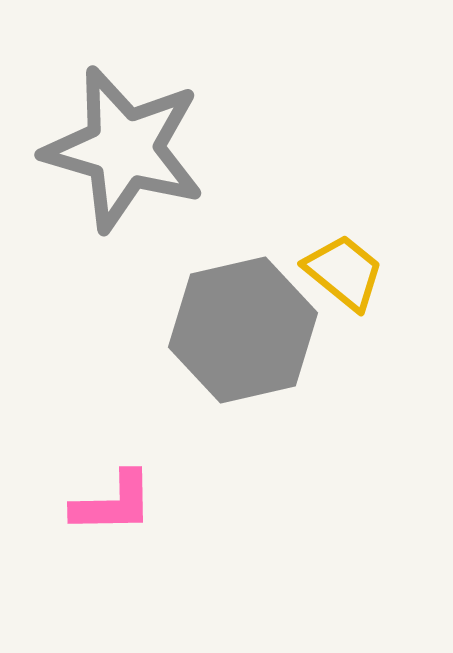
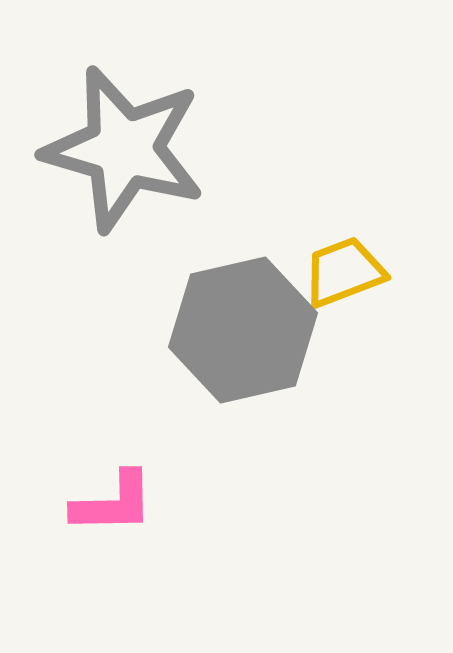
yellow trapezoid: rotated 60 degrees counterclockwise
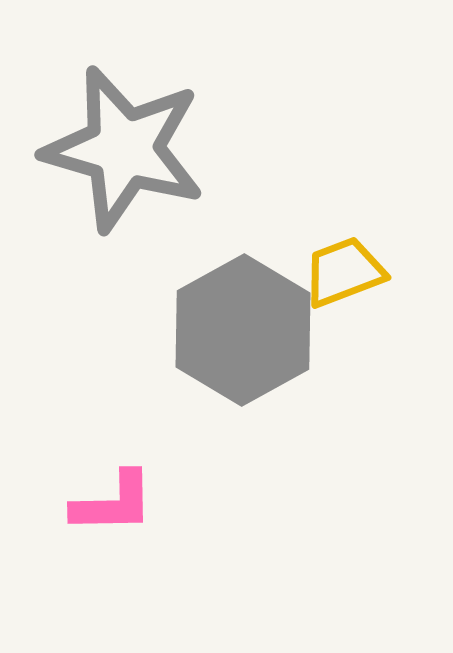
gray hexagon: rotated 16 degrees counterclockwise
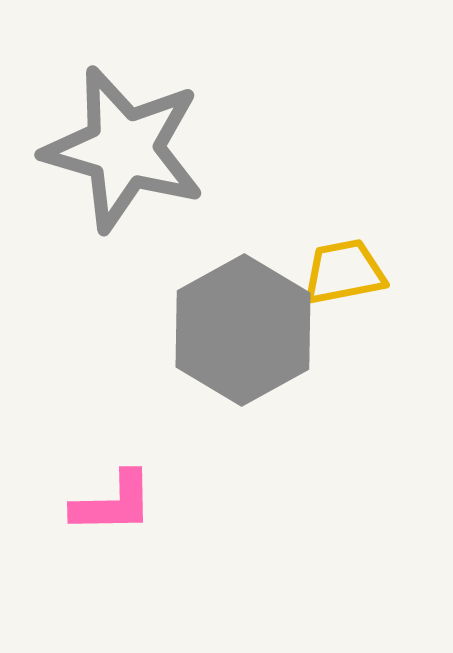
yellow trapezoid: rotated 10 degrees clockwise
